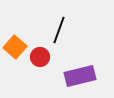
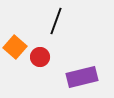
black line: moved 3 px left, 9 px up
purple rectangle: moved 2 px right, 1 px down
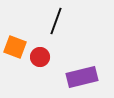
orange square: rotated 20 degrees counterclockwise
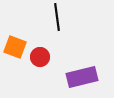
black line: moved 1 px right, 4 px up; rotated 28 degrees counterclockwise
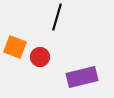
black line: rotated 24 degrees clockwise
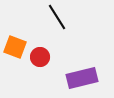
black line: rotated 48 degrees counterclockwise
purple rectangle: moved 1 px down
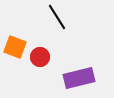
purple rectangle: moved 3 px left
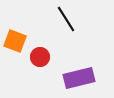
black line: moved 9 px right, 2 px down
orange square: moved 6 px up
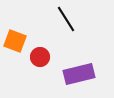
purple rectangle: moved 4 px up
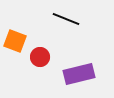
black line: rotated 36 degrees counterclockwise
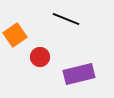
orange square: moved 6 px up; rotated 35 degrees clockwise
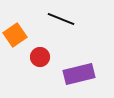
black line: moved 5 px left
